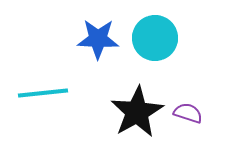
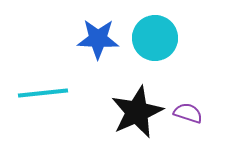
black star: rotated 6 degrees clockwise
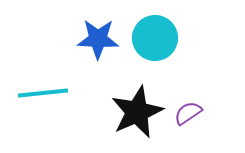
purple semicircle: rotated 52 degrees counterclockwise
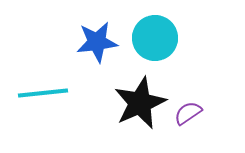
blue star: moved 1 px left, 3 px down; rotated 9 degrees counterclockwise
black star: moved 3 px right, 9 px up
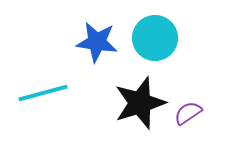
blue star: rotated 15 degrees clockwise
cyan line: rotated 9 degrees counterclockwise
black star: rotated 6 degrees clockwise
